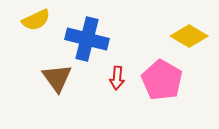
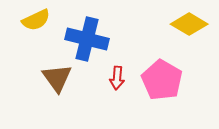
yellow diamond: moved 12 px up
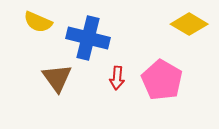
yellow semicircle: moved 2 px right, 2 px down; rotated 48 degrees clockwise
blue cross: moved 1 px right, 1 px up
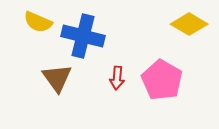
blue cross: moved 5 px left, 2 px up
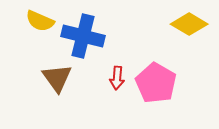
yellow semicircle: moved 2 px right, 1 px up
pink pentagon: moved 6 px left, 3 px down
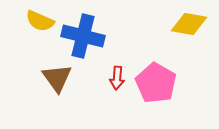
yellow diamond: rotated 21 degrees counterclockwise
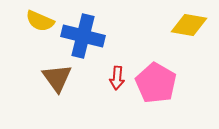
yellow diamond: moved 1 px down
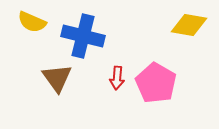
yellow semicircle: moved 8 px left, 1 px down
